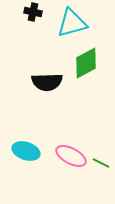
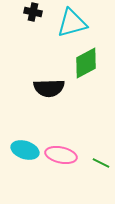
black semicircle: moved 2 px right, 6 px down
cyan ellipse: moved 1 px left, 1 px up
pink ellipse: moved 10 px left, 1 px up; rotated 16 degrees counterclockwise
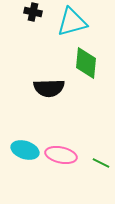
cyan triangle: moved 1 px up
green diamond: rotated 56 degrees counterclockwise
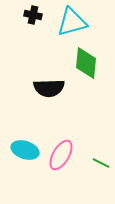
black cross: moved 3 px down
pink ellipse: rotated 72 degrees counterclockwise
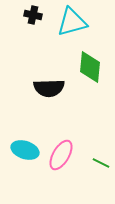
green diamond: moved 4 px right, 4 px down
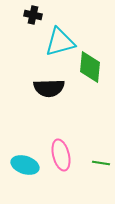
cyan triangle: moved 12 px left, 20 px down
cyan ellipse: moved 15 px down
pink ellipse: rotated 44 degrees counterclockwise
green line: rotated 18 degrees counterclockwise
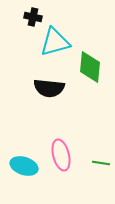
black cross: moved 2 px down
cyan triangle: moved 5 px left
black semicircle: rotated 8 degrees clockwise
cyan ellipse: moved 1 px left, 1 px down
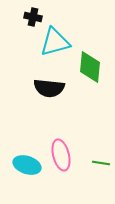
cyan ellipse: moved 3 px right, 1 px up
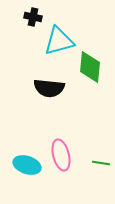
cyan triangle: moved 4 px right, 1 px up
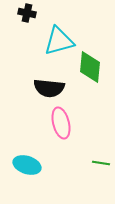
black cross: moved 6 px left, 4 px up
pink ellipse: moved 32 px up
